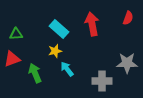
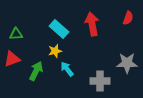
green arrow: moved 1 px right, 2 px up; rotated 48 degrees clockwise
gray cross: moved 2 px left
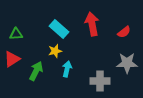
red semicircle: moved 4 px left, 14 px down; rotated 32 degrees clockwise
red triangle: rotated 12 degrees counterclockwise
cyan arrow: rotated 49 degrees clockwise
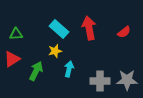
red arrow: moved 3 px left, 4 px down
gray star: moved 17 px down
cyan arrow: moved 2 px right
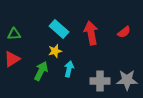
red arrow: moved 2 px right, 5 px down
green triangle: moved 2 px left
green arrow: moved 5 px right
